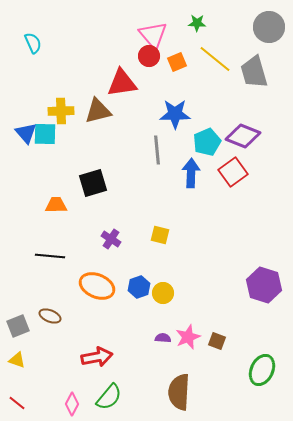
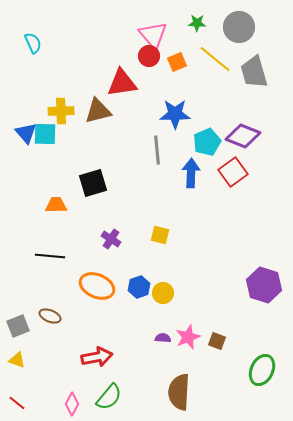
gray circle: moved 30 px left
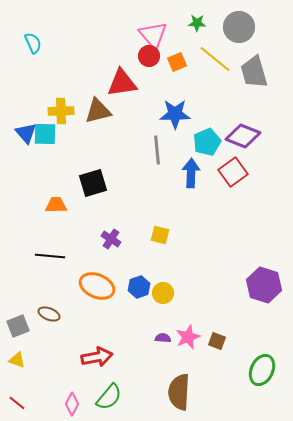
brown ellipse: moved 1 px left, 2 px up
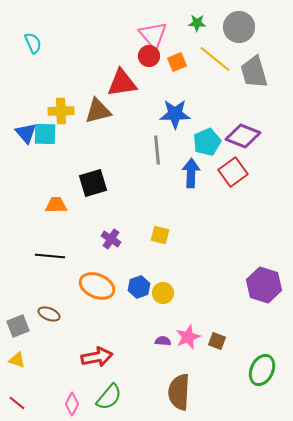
purple semicircle: moved 3 px down
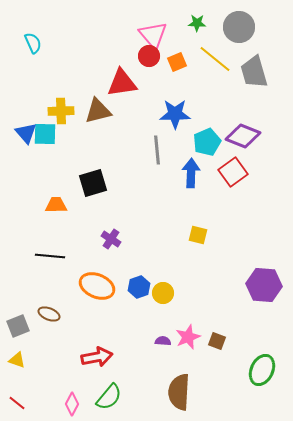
yellow square: moved 38 px right
purple hexagon: rotated 12 degrees counterclockwise
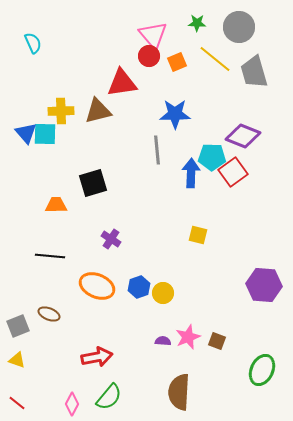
cyan pentagon: moved 5 px right, 15 px down; rotated 24 degrees clockwise
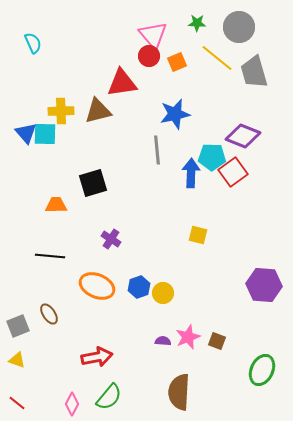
yellow line: moved 2 px right, 1 px up
blue star: rotated 12 degrees counterclockwise
brown ellipse: rotated 35 degrees clockwise
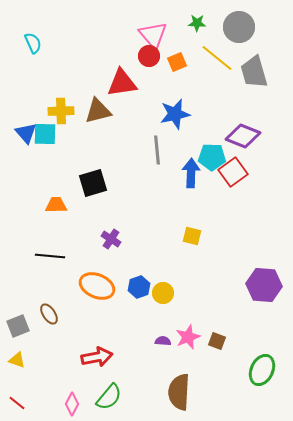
yellow square: moved 6 px left, 1 px down
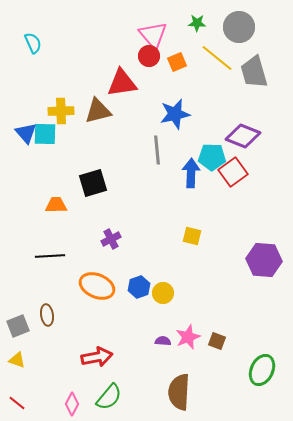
purple cross: rotated 30 degrees clockwise
black line: rotated 8 degrees counterclockwise
purple hexagon: moved 25 px up
brown ellipse: moved 2 px left, 1 px down; rotated 25 degrees clockwise
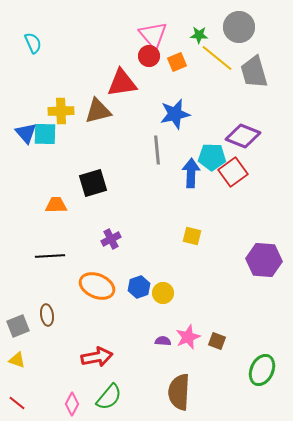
green star: moved 2 px right, 12 px down
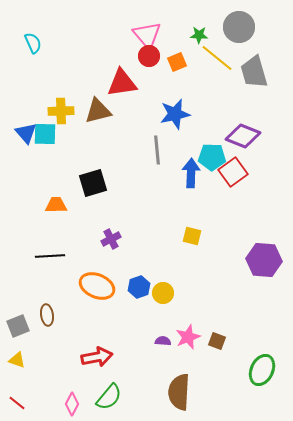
pink triangle: moved 6 px left
